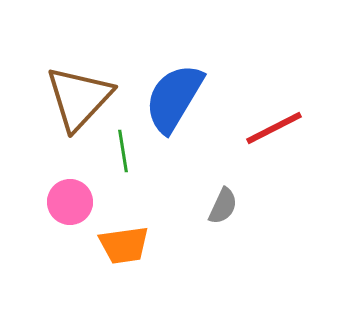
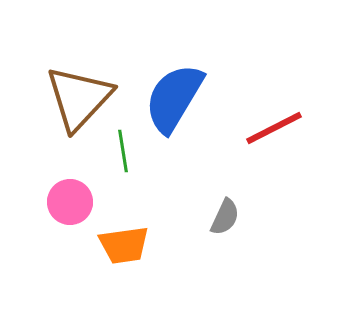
gray semicircle: moved 2 px right, 11 px down
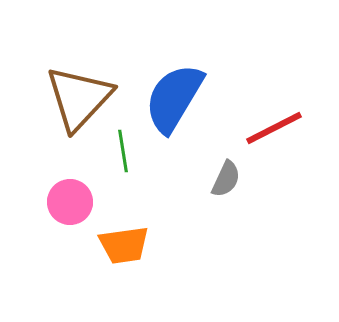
gray semicircle: moved 1 px right, 38 px up
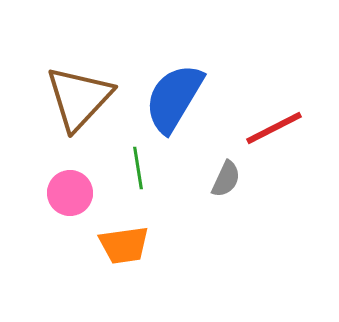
green line: moved 15 px right, 17 px down
pink circle: moved 9 px up
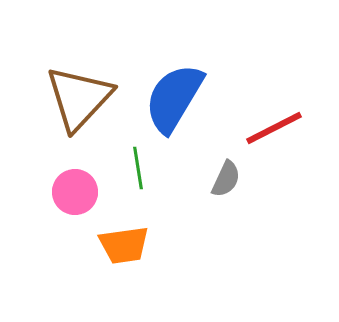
pink circle: moved 5 px right, 1 px up
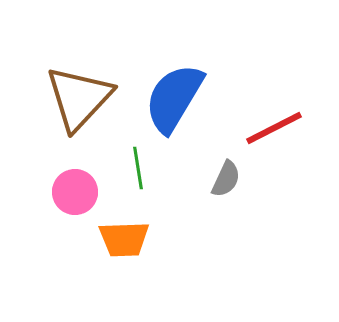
orange trapezoid: moved 6 px up; rotated 6 degrees clockwise
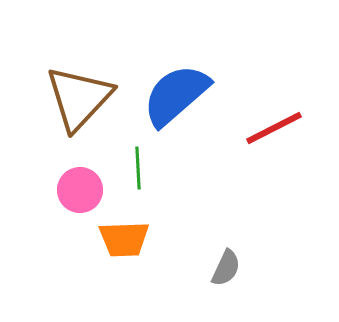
blue semicircle: moved 2 px right, 3 px up; rotated 18 degrees clockwise
green line: rotated 6 degrees clockwise
gray semicircle: moved 89 px down
pink circle: moved 5 px right, 2 px up
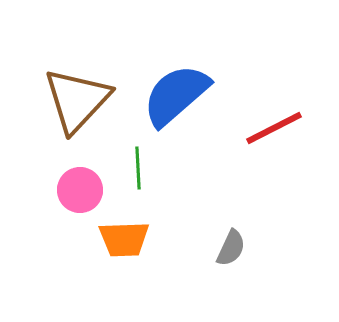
brown triangle: moved 2 px left, 2 px down
gray semicircle: moved 5 px right, 20 px up
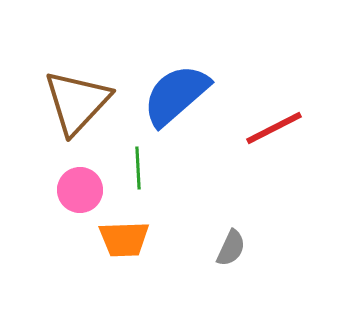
brown triangle: moved 2 px down
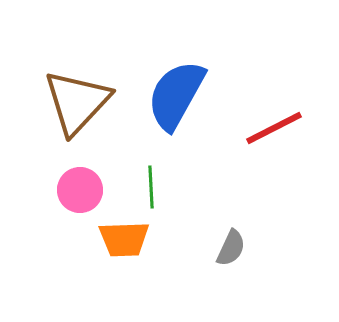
blue semicircle: rotated 20 degrees counterclockwise
green line: moved 13 px right, 19 px down
